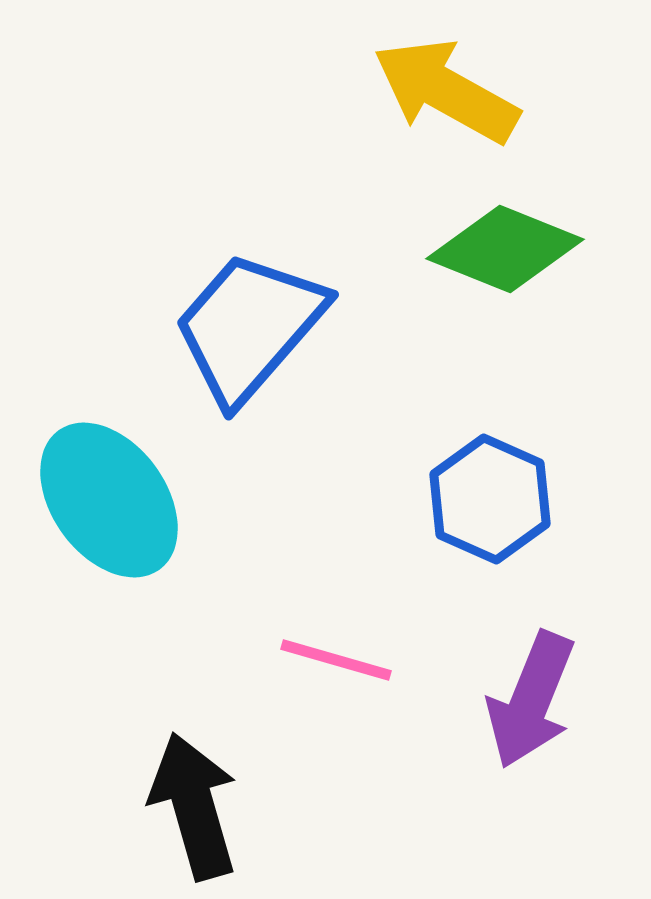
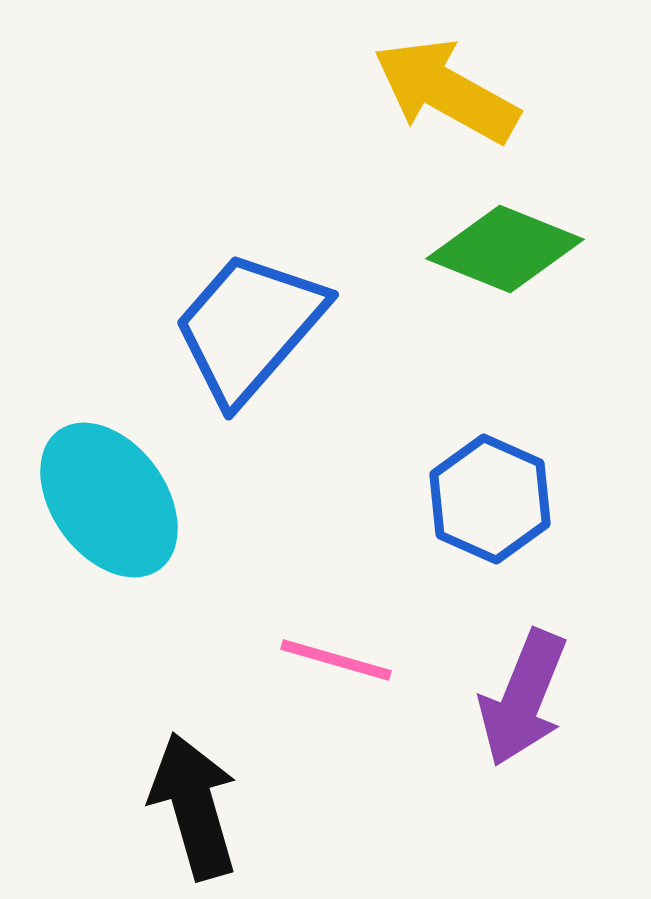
purple arrow: moved 8 px left, 2 px up
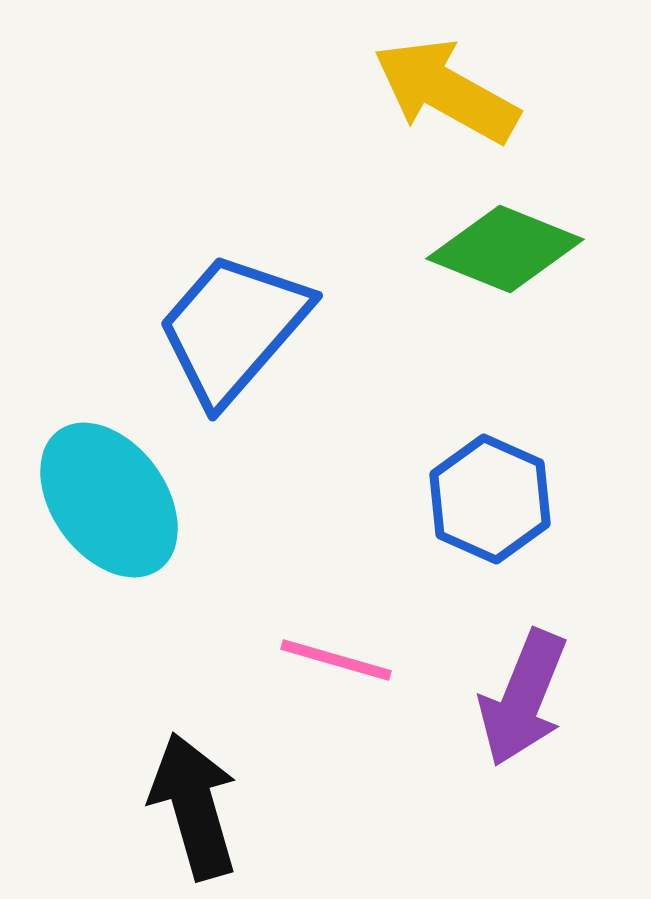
blue trapezoid: moved 16 px left, 1 px down
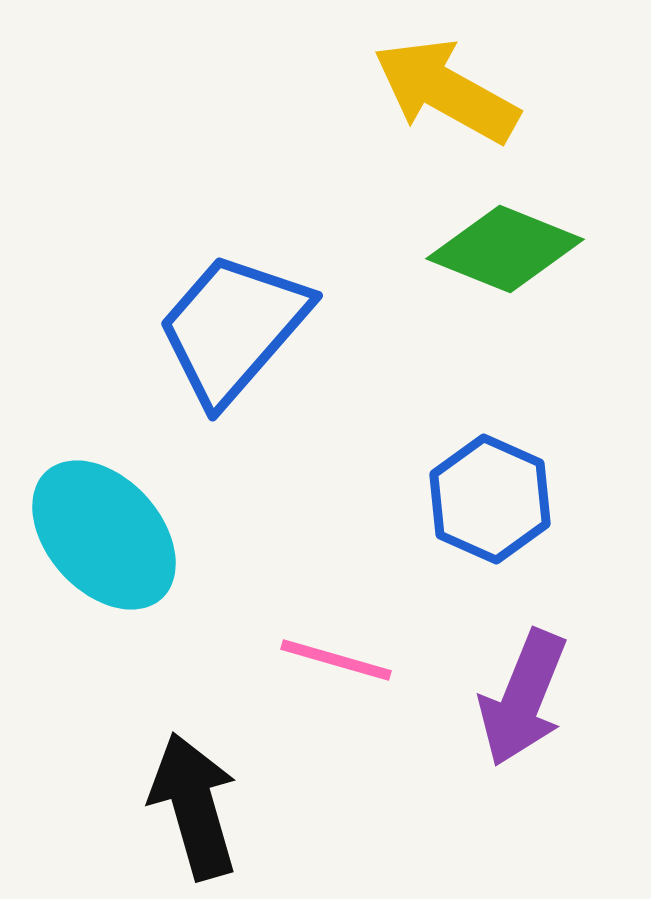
cyan ellipse: moved 5 px left, 35 px down; rotated 6 degrees counterclockwise
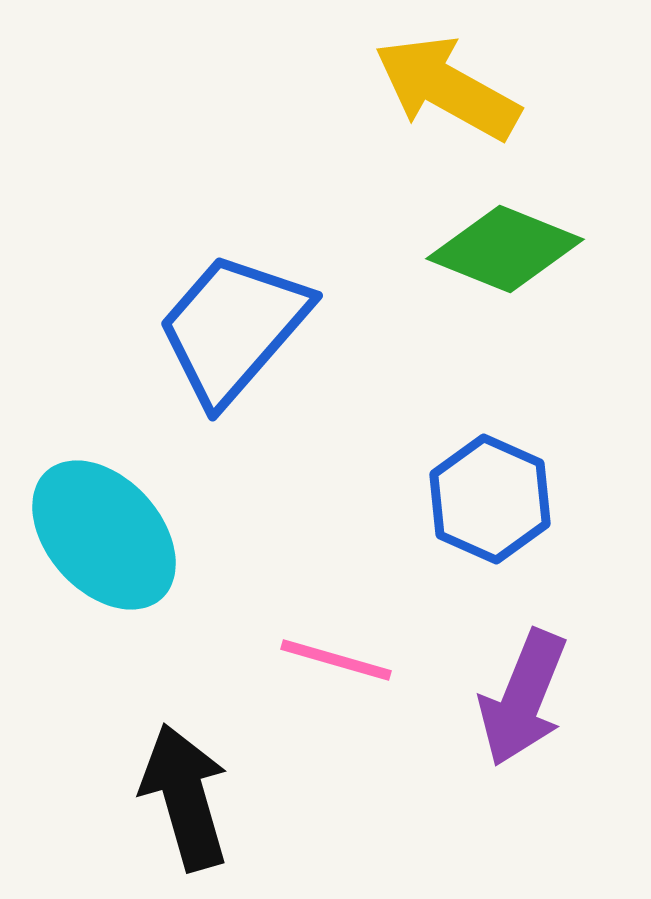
yellow arrow: moved 1 px right, 3 px up
black arrow: moved 9 px left, 9 px up
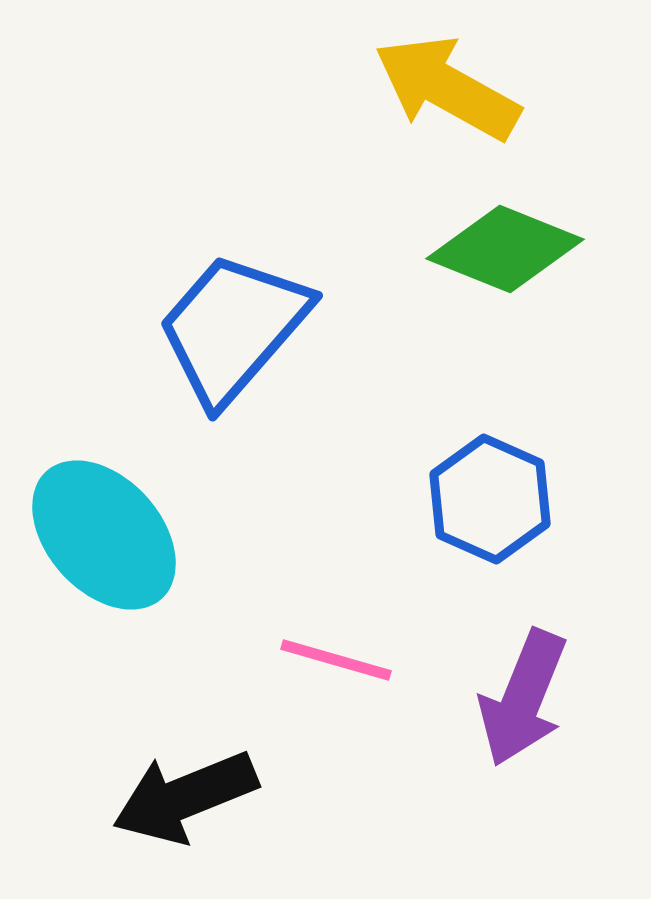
black arrow: rotated 96 degrees counterclockwise
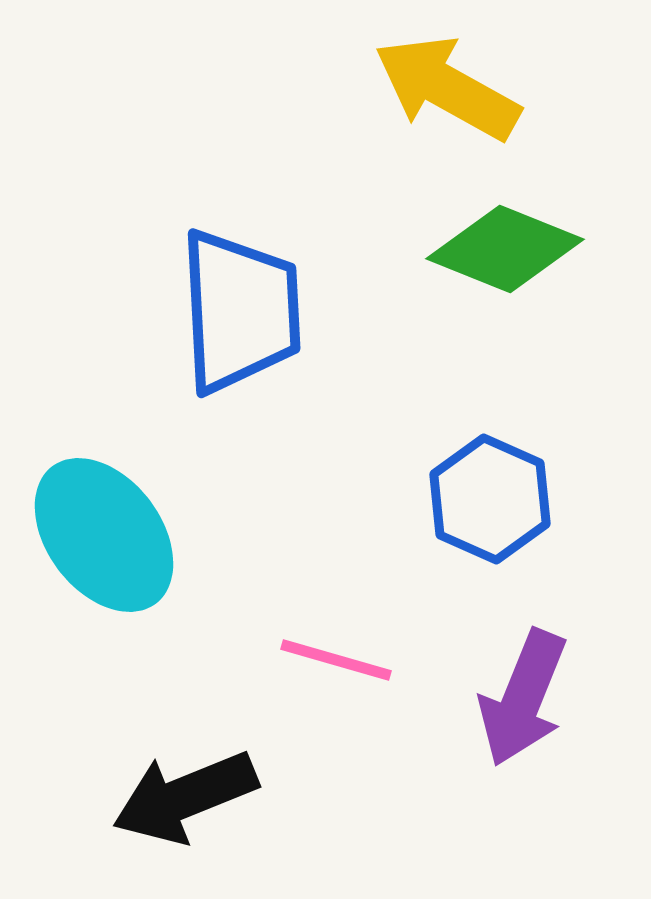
blue trapezoid: moved 7 px right, 17 px up; rotated 136 degrees clockwise
cyan ellipse: rotated 5 degrees clockwise
